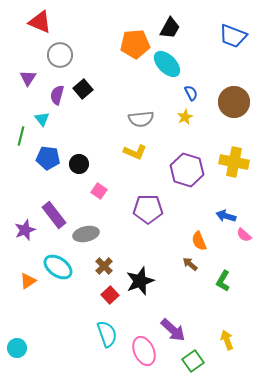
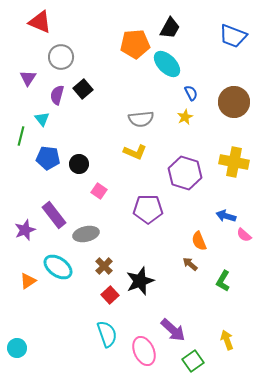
gray circle at (60, 55): moved 1 px right, 2 px down
purple hexagon at (187, 170): moved 2 px left, 3 px down
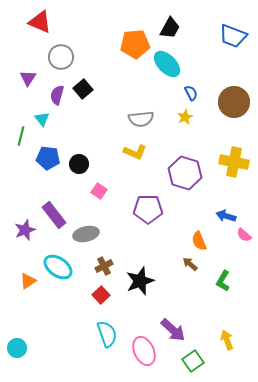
brown cross at (104, 266): rotated 18 degrees clockwise
red square at (110, 295): moved 9 px left
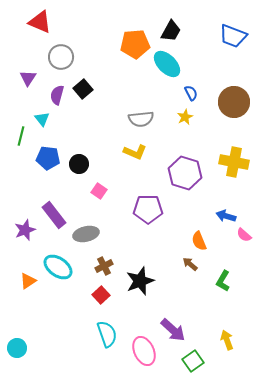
black trapezoid at (170, 28): moved 1 px right, 3 px down
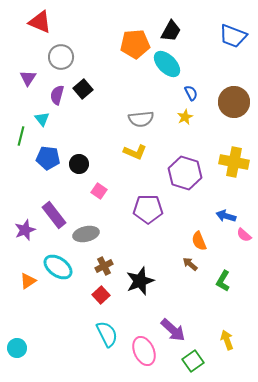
cyan semicircle at (107, 334): rotated 8 degrees counterclockwise
